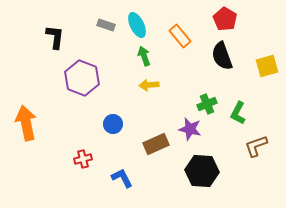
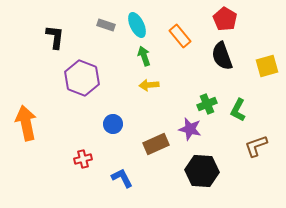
green L-shape: moved 3 px up
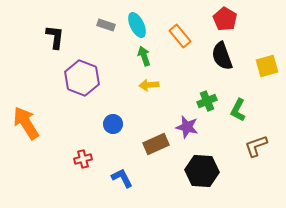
green cross: moved 3 px up
orange arrow: rotated 20 degrees counterclockwise
purple star: moved 3 px left, 2 px up
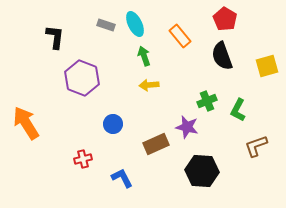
cyan ellipse: moved 2 px left, 1 px up
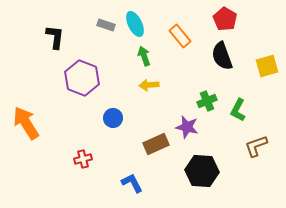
blue circle: moved 6 px up
blue L-shape: moved 10 px right, 5 px down
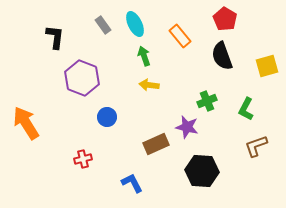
gray rectangle: moved 3 px left; rotated 36 degrees clockwise
yellow arrow: rotated 12 degrees clockwise
green L-shape: moved 8 px right, 1 px up
blue circle: moved 6 px left, 1 px up
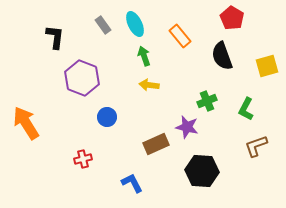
red pentagon: moved 7 px right, 1 px up
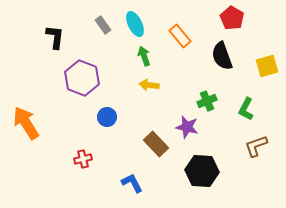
brown rectangle: rotated 70 degrees clockwise
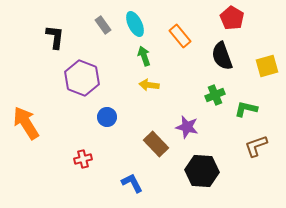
green cross: moved 8 px right, 6 px up
green L-shape: rotated 75 degrees clockwise
